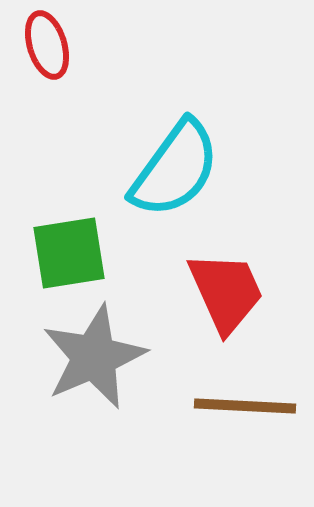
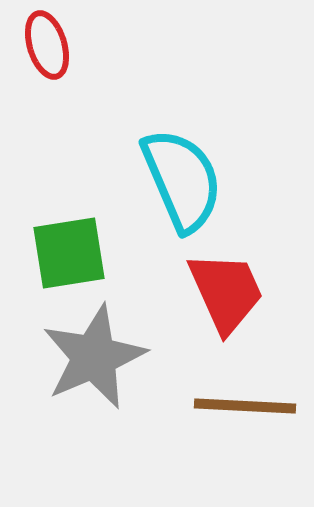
cyan semicircle: moved 7 px right, 11 px down; rotated 59 degrees counterclockwise
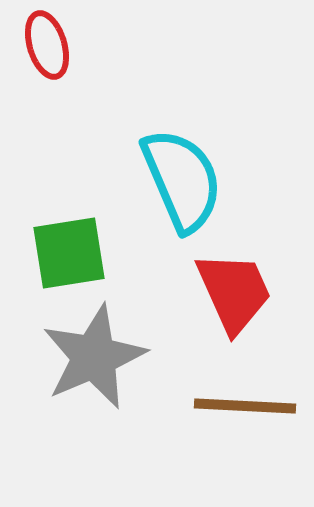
red trapezoid: moved 8 px right
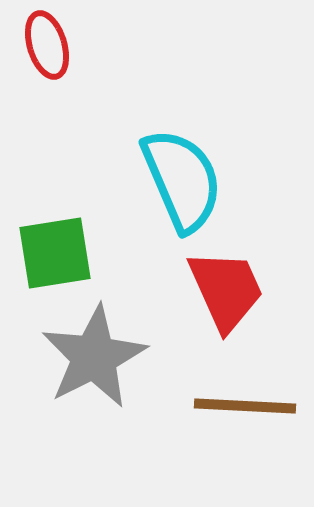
green square: moved 14 px left
red trapezoid: moved 8 px left, 2 px up
gray star: rotated 4 degrees counterclockwise
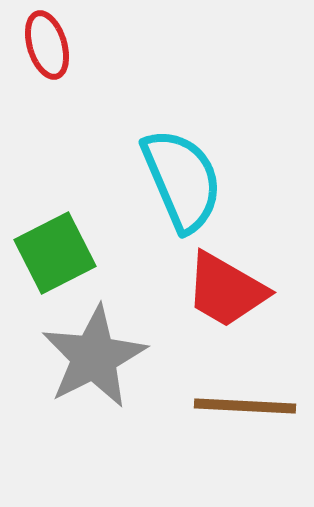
green square: rotated 18 degrees counterclockwise
red trapezoid: rotated 144 degrees clockwise
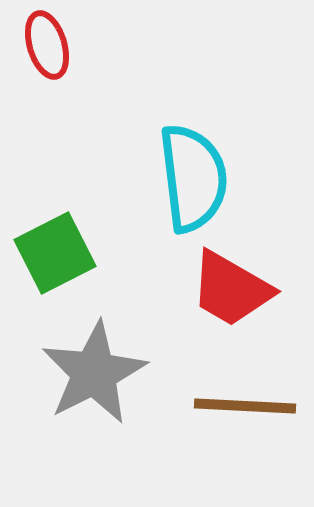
cyan semicircle: moved 11 px right, 2 px up; rotated 16 degrees clockwise
red trapezoid: moved 5 px right, 1 px up
gray star: moved 16 px down
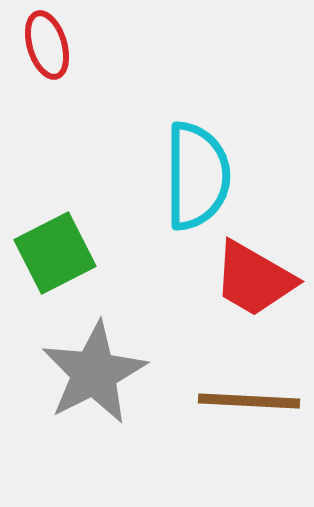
cyan semicircle: moved 4 px right, 2 px up; rotated 7 degrees clockwise
red trapezoid: moved 23 px right, 10 px up
brown line: moved 4 px right, 5 px up
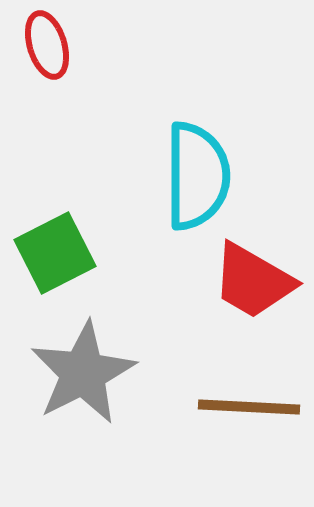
red trapezoid: moved 1 px left, 2 px down
gray star: moved 11 px left
brown line: moved 6 px down
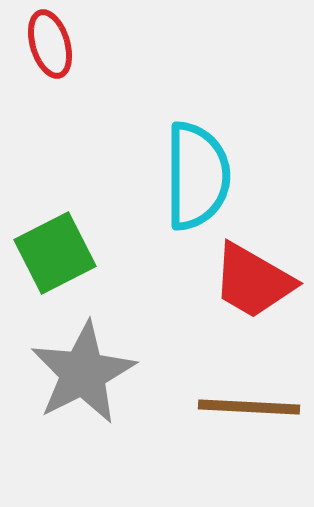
red ellipse: moved 3 px right, 1 px up
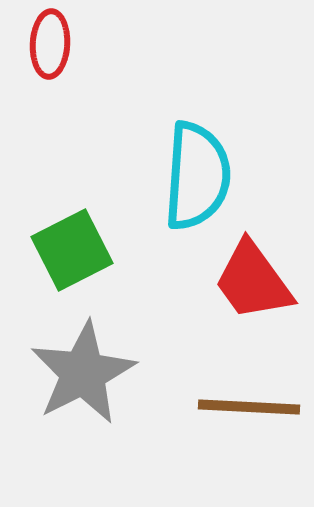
red ellipse: rotated 20 degrees clockwise
cyan semicircle: rotated 4 degrees clockwise
green square: moved 17 px right, 3 px up
red trapezoid: rotated 24 degrees clockwise
